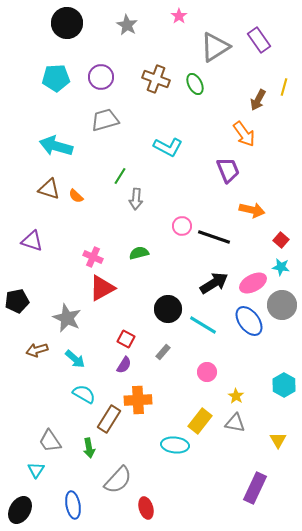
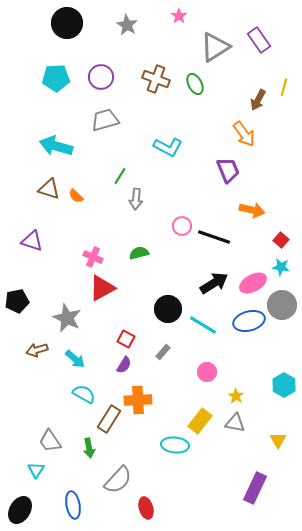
blue ellipse at (249, 321): rotated 68 degrees counterclockwise
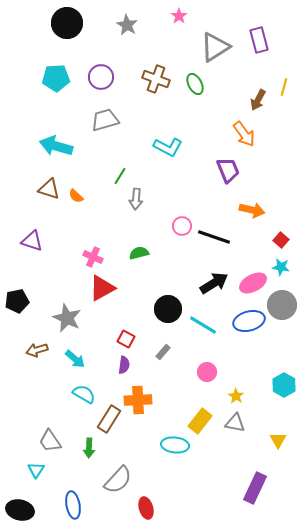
purple rectangle at (259, 40): rotated 20 degrees clockwise
purple semicircle at (124, 365): rotated 24 degrees counterclockwise
green arrow at (89, 448): rotated 12 degrees clockwise
black ellipse at (20, 510): rotated 72 degrees clockwise
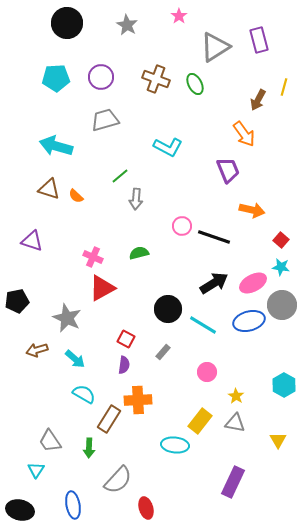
green line at (120, 176): rotated 18 degrees clockwise
purple rectangle at (255, 488): moved 22 px left, 6 px up
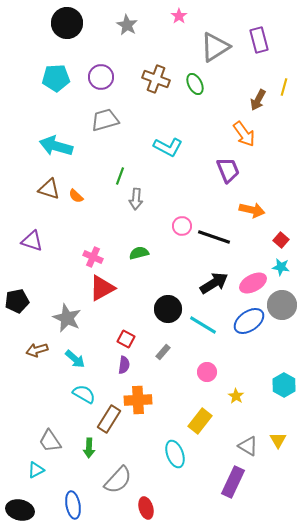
green line at (120, 176): rotated 30 degrees counterclockwise
blue ellipse at (249, 321): rotated 20 degrees counterclockwise
gray triangle at (235, 423): moved 13 px right, 23 px down; rotated 20 degrees clockwise
cyan ellipse at (175, 445): moved 9 px down; rotated 64 degrees clockwise
cyan triangle at (36, 470): rotated 30 degrees clockwise
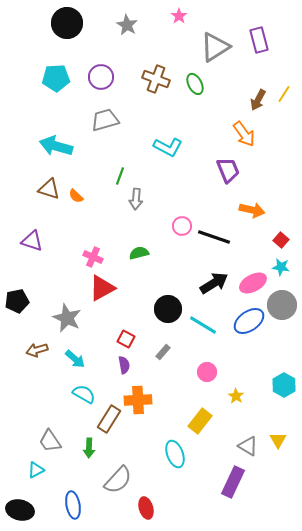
yellow line at (284, 87): moved 7 px down; rotated 18 degrees clockwise
purple semicircle at (124, 365): rotated 18 degrees counterclockwise
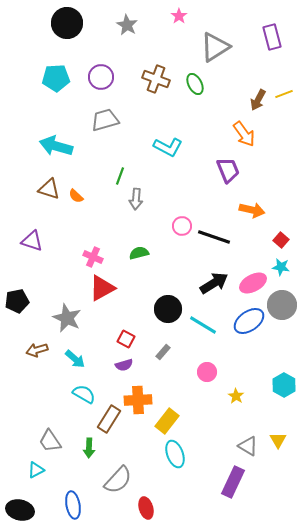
purple rectangle at (259, 40): moved 13 px right, 3 px up
yellow line at (284, 94): rotated 36 degrees clockwise
purple semicircle at (124, 365): rotated 84 degrees clockwise
yellow rectangle at (200, 421): moved 33 px left
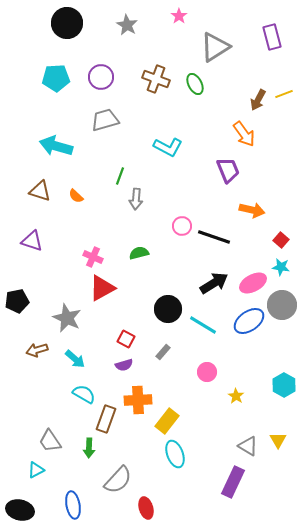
brown triangle at (49, 189): moved 9 px left, 2 px down
brown rectangle at (109, 419): moved 3 px left; rotated 12 degrees counterclockwise
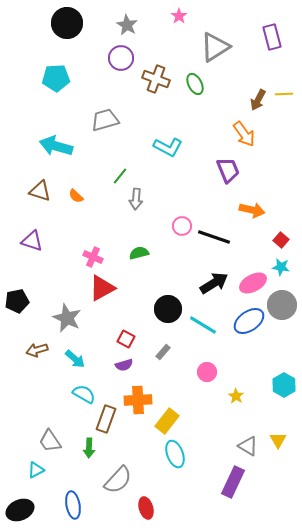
purple circle at (101, 77): moved 20 px right, 19 px up
yellow line at (284, 94): rotated 18 degrees clockwise
green line at (120, 176): rotated 18 degrees clockwise
black ellipse at (20, 510): rotated 36 degrees counterclockwise
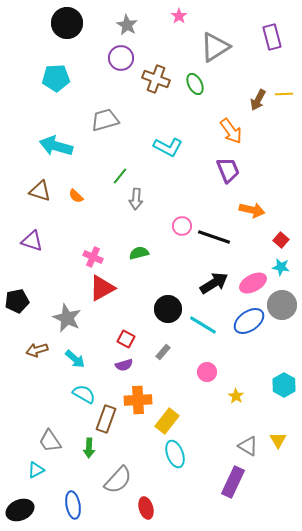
orange arrow at (244, 134): moved 13 px left, 3 px up
